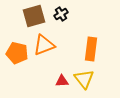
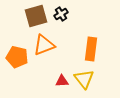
brown square: moved 2 px right
orange pentagon: moved 4 px down
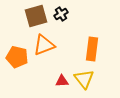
orange rectangle: moved 1 px right
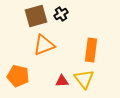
orange rectangle: moved 1 px left, 1 px down
orange pentagon: moved 1 px right, 19 px down
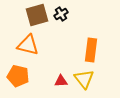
brown square: moved 1 px right, 1 px up
orange triangle: moved 16 px left; rotated 35 degrees clockwise
red triangle: moved 1 px left
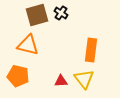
black cross: moved 1 px up; rotated 24 degrees counterclockwise
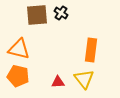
brown square: rotated 10 degrees clockwise
orange triangle: moved 9 px left, 4 px down
red triangle: moved 3 px left, 1 px down
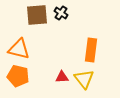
red triangle: moved 4 px right, 5 px up
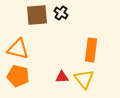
orange triangle: moved 1 px left
